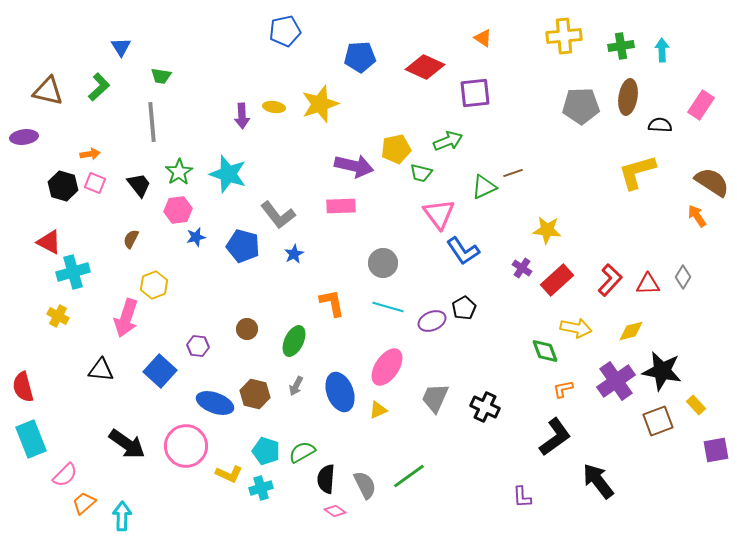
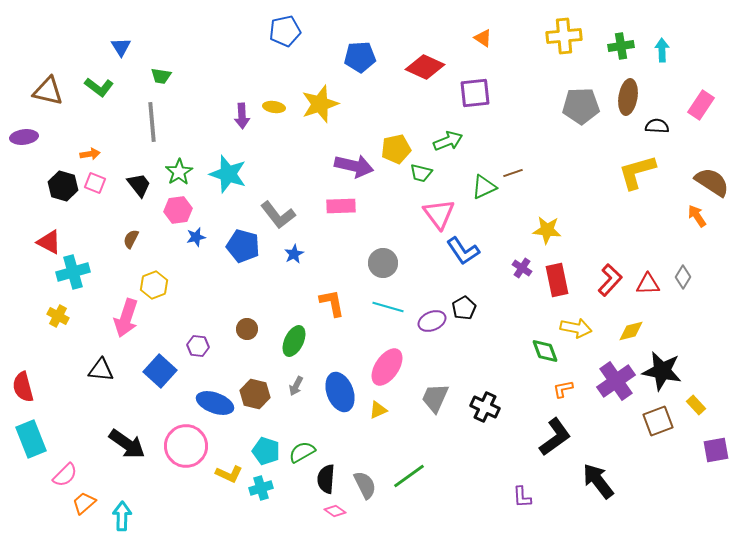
green L-shape at (99, 87): rotated 80 degrees clockwise
black semicircle at (660, 125): moved 3 px left, 1 px down
red rectangle at (557, 280): rotated 60 degrees counterclockwise
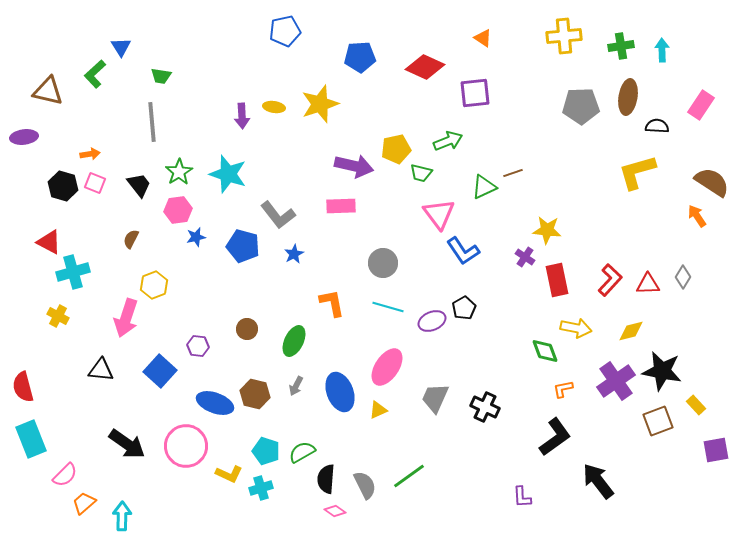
green L-shape at (99, 87): moved 4 px left, 13 px up; rotated 100 degrees clockwise
purple cross at (522, 268): moved 3 px right, 11 px up
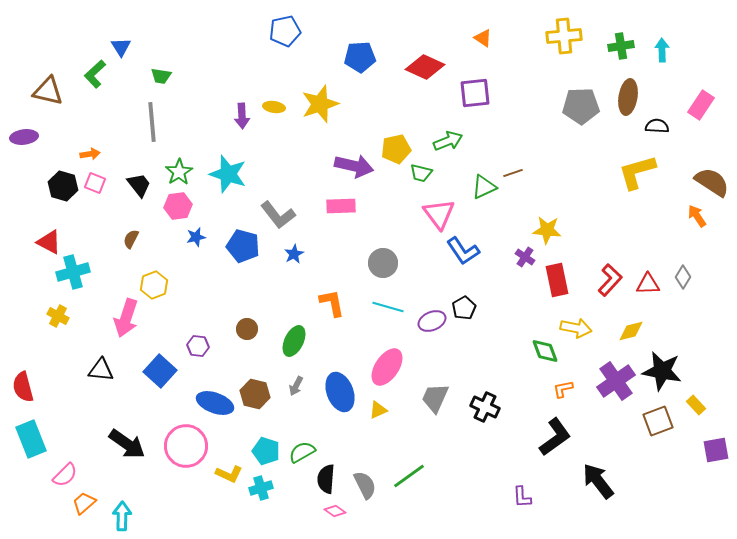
pink hexagon at (178, 210): moved 4 px up
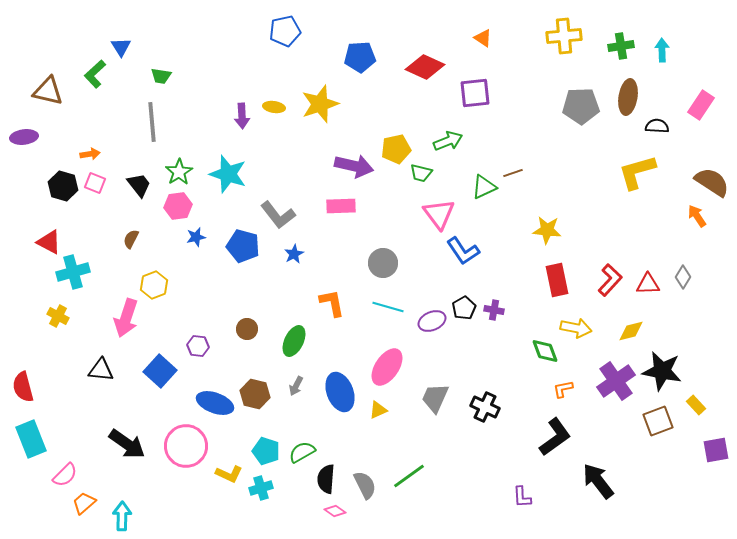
purple cross at (525, 257): moved 31 px left, 53 px down; rotated 24 degrees counterclockwise
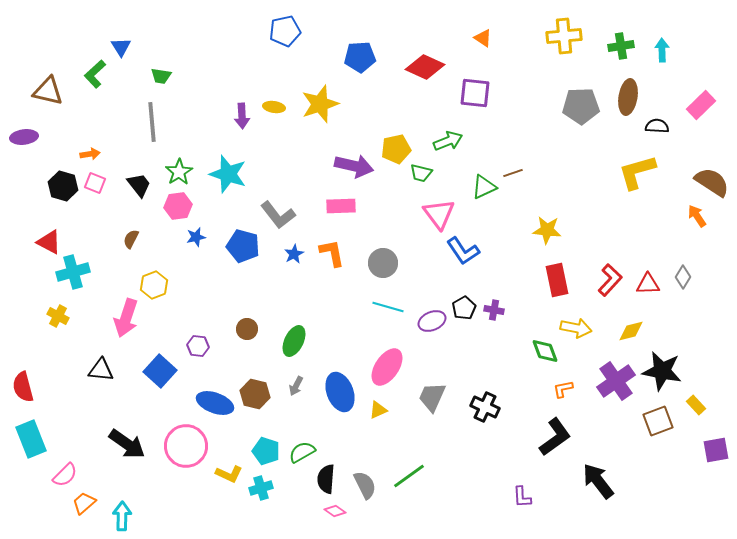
purple square at (475, 93): rotated 12 degrees clockwise
pink rectangle at (701, 105): rotated 12 degrees clockwise
orange L-shape at (332, 303): moved 50 px up
gray trapezoid at (435, 398): moved 3 px left, 1 px up
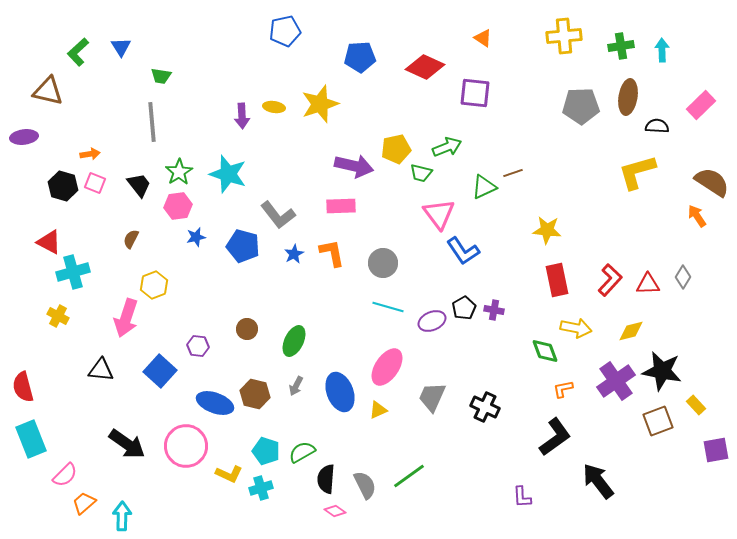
green L-shape at (95, 74): moved 17 px left, 22 px up
green arrow at (448, 141): moved 1 px left, 6 px down
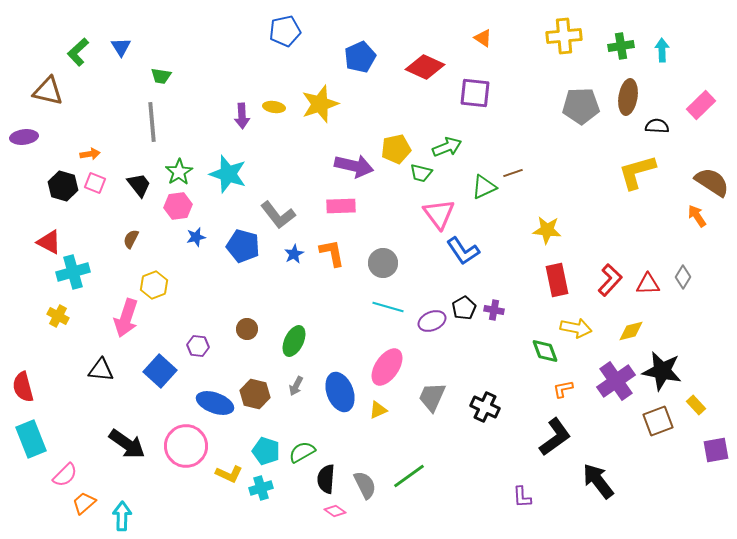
blue pentagon at (360, 57): rotated 20 degrees counterclockwise
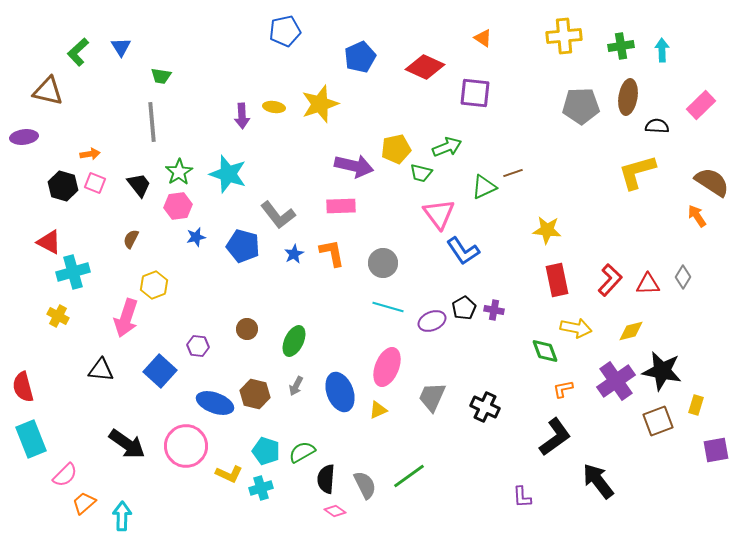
pink ellipse at (387, 367): rotated 12 degrees counterclockwise
yellow rectangle at (696, 405): rotated 60 degrees clockwise
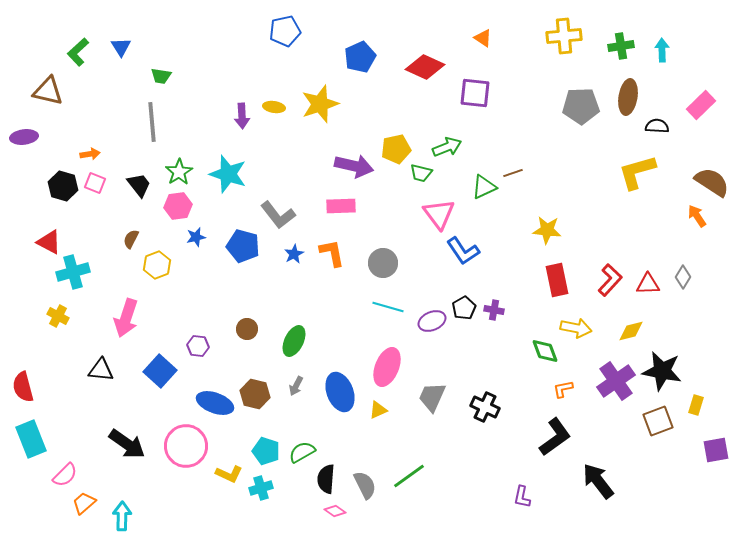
yellow hexagon at (154, 285): moved 3 px right, 20 px up
purple L-shape at (522, 497): rotated 15 degrees clockwise
